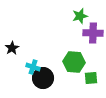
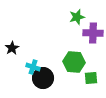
green star: moved 3 px left, 1 px down
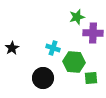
cyan cross: moved 20 px right, 19 px up
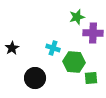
black circle: moved 8 px left
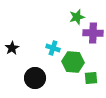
green hexagon: moved 1 px left
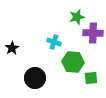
cyan cross: moved 1 px right, 6 px up
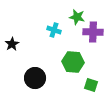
green star: rotated 28 degrees clockwise
purple cross: moved 1 px up
cyan cross: moved 12 px up
black star: moved 4 px up
green square: moved 7 px down; rotated 24 degrees clockwise
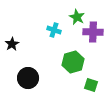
green star: rotated 14 degrees clockwise
green hexagon: rotated 20 degrees counterclockwise
black circle: moved 7 px left
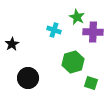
green square: moved 2 px up
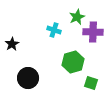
green star: rotated 21 degrees clockwise
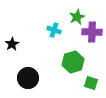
purple cross: moved 1 px left
